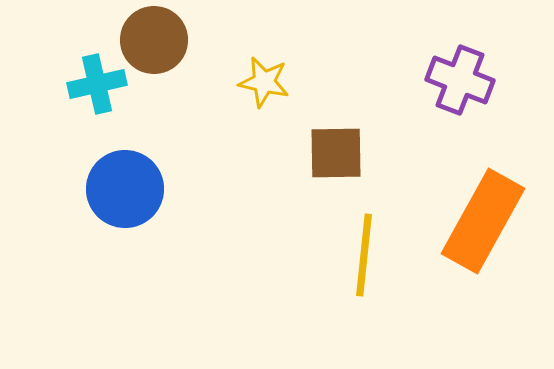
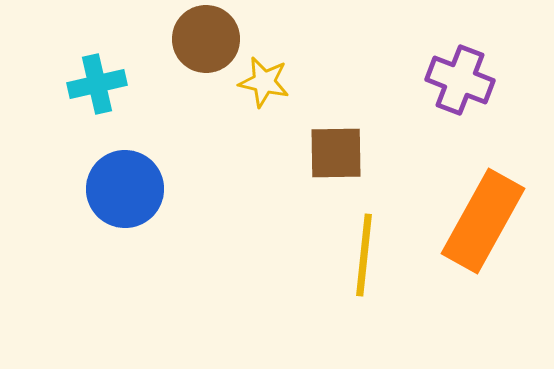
brown circle: moved 52 px right, 1 px up
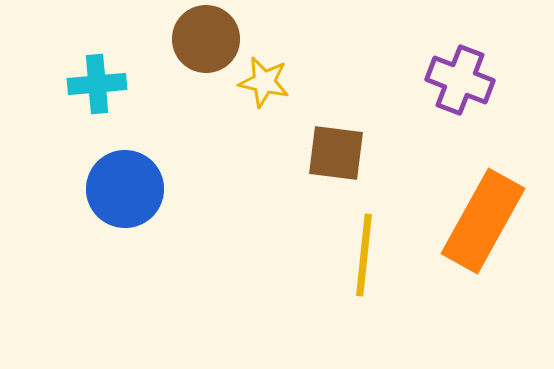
cyan cross: rotated 8 degrees clockwise
brown square: rotated 8 degrees clockwise
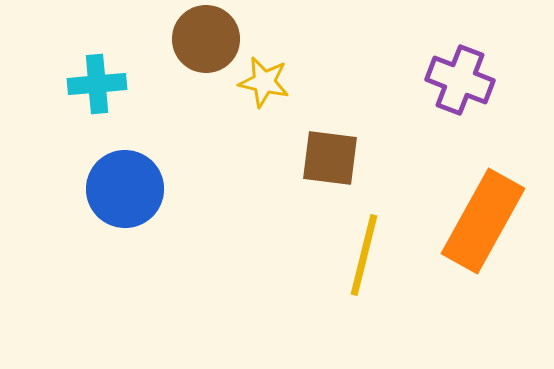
brown square: moved 6 px left, 5 px down
yellow line: rotated 8 degrees clockwise
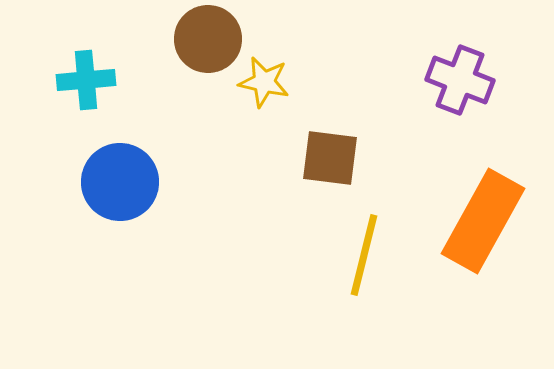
brown circle: moved 2 px right
cyan cross: moved 11 px left, 4 px up
blue circle: moved 5 px left, 7 px up
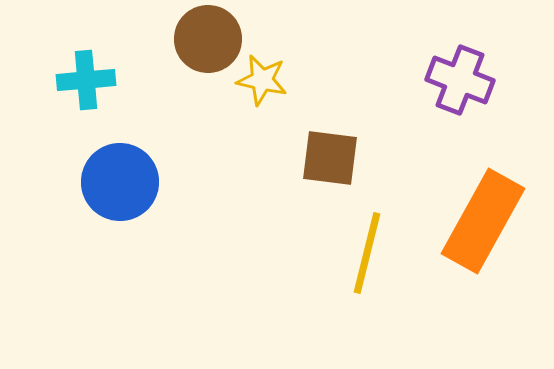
yellow star: moved 2 px left, 2 px up
yellow line: moved 3 px right, 2 px up
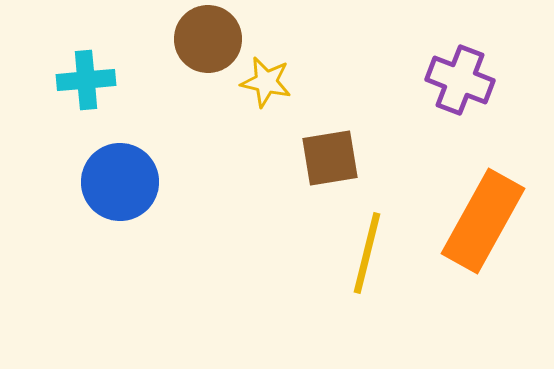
yellow star: moved 4 px right, 2 px down
brown square: rotated 16 degrees counterclockwise
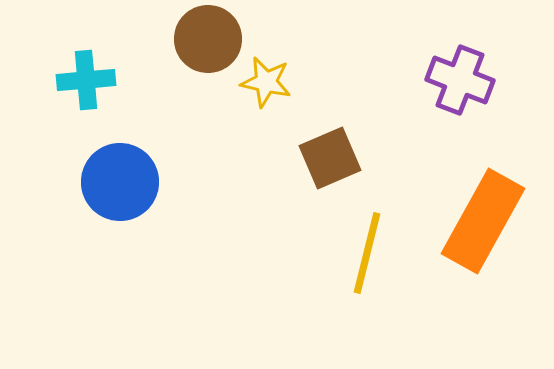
brown square: rotated 14 degrees counterclockwise
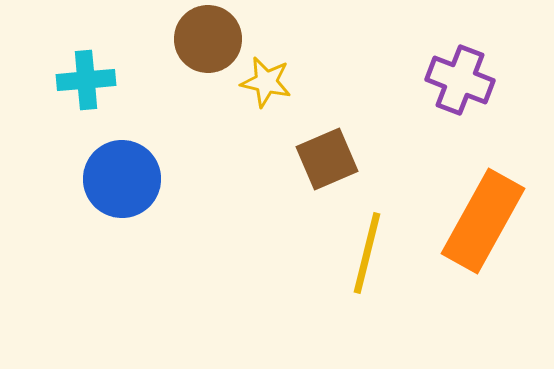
brown square: moved 3 px left, 1 px down
blue circle: moved 2 px right, 3 px up
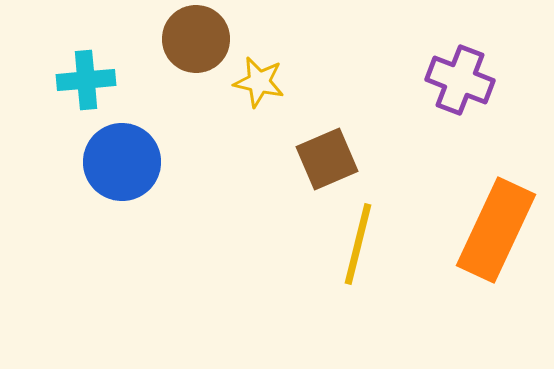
brown circle: moved 12 px left
yellow star: moved 7 px left
blue circle: moved 17 px up
orange rectangle: moved 13 px right, 9 px down; rotated 4 degrees counterclockwise
yellow line: moved 9 px left, 9 px up
